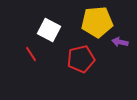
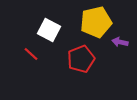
yellow pentagon: moved 1 px left; rotated 8 degrees counterclockwise
red line: rotated 14 degrees counterclockwise
red pentagon: rotated 8 degrees counterclockwise
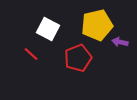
yellow pentagon: moved 1 px right, 3 px down
white square: moved 1 px left, 1 px up
red pentagon: moved 3 px left, 1 px up
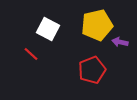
red pentagon: moved 14 px right, 12 px down
